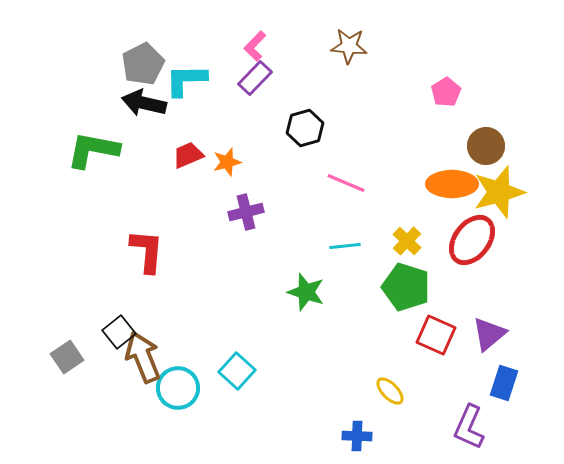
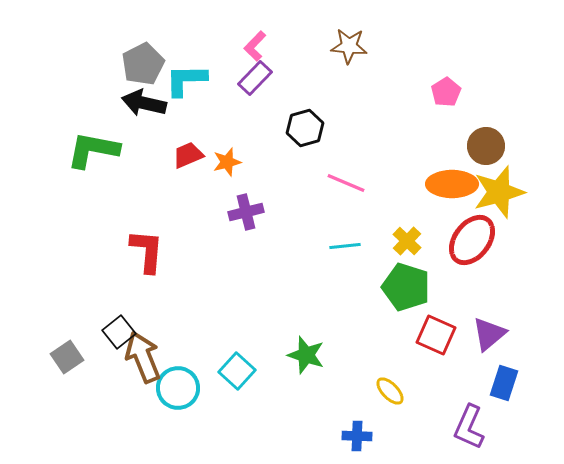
green star: moved 63 px down
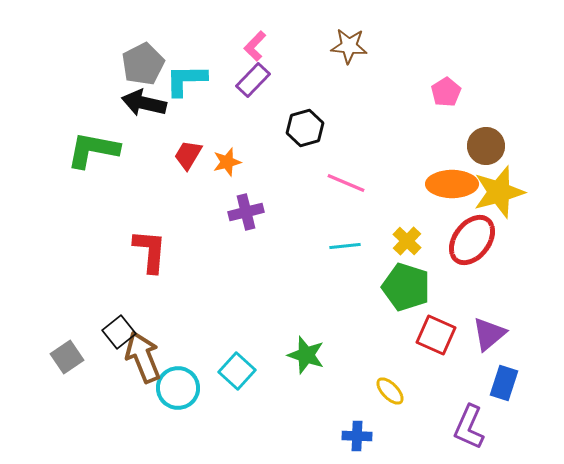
purple rectangle: moved 2 px left, 2 px down
red trapezoid: rotated 36 degrees counterclockwise
red L-shape: moved 3 px right
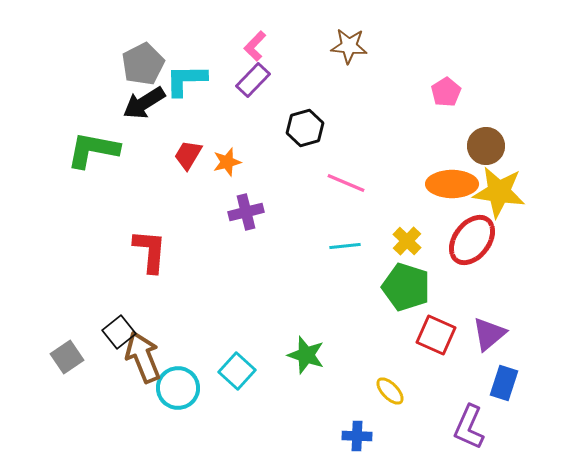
black arrow: rotated 45 degrees counterclockwise
yellow star: rotated 24 degrees clockwise
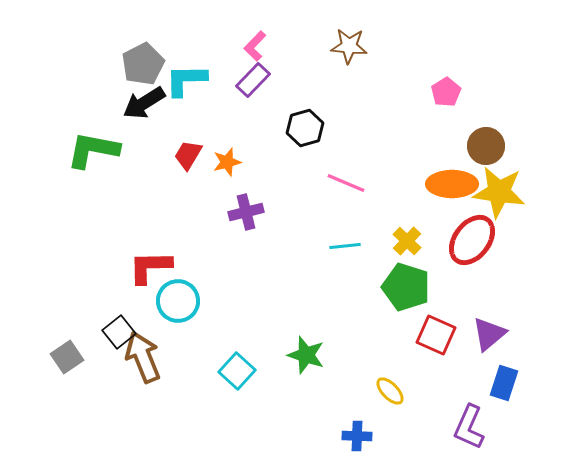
red L-shape: moved 16 px down; rotated 96 degrees counterclockwise
cyan circle: moved 87 px up
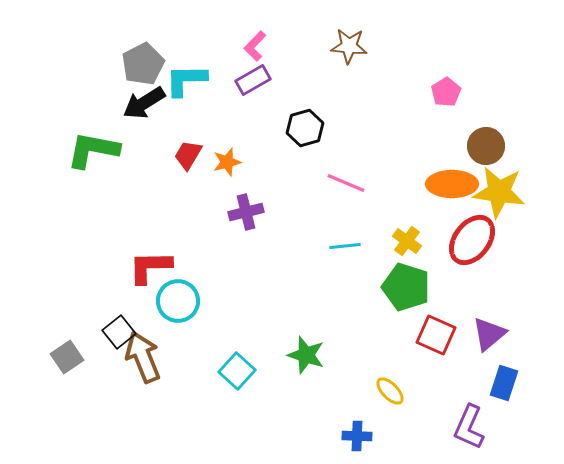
purple rectangle: rotated 16 degrees clockwise
yellow cross: rotated 8 degrees counterclockwise
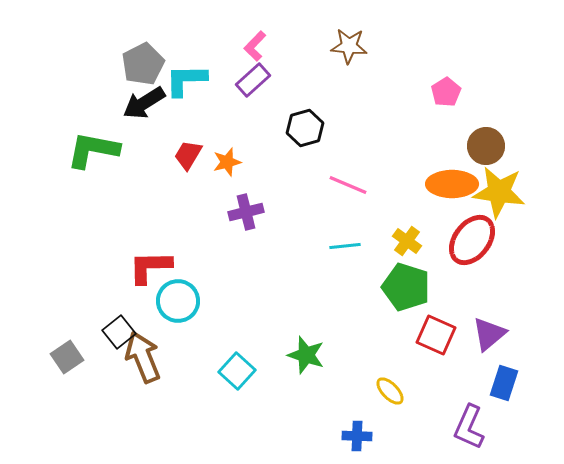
purple rectangle: rotated 12 degrees counterclockwise
pink line: moved 2 px right, 2 px down
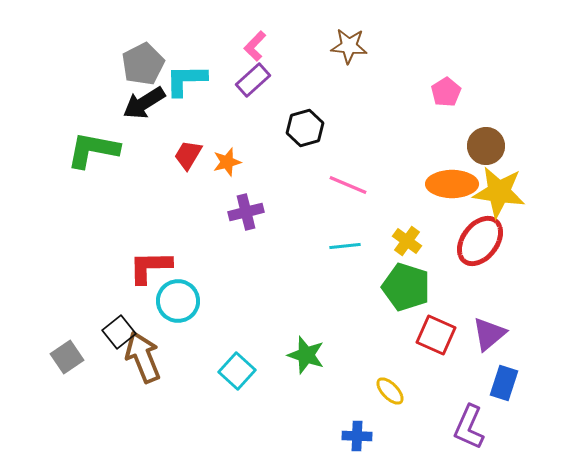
red ellipse: moved 8 px right, 1 px down
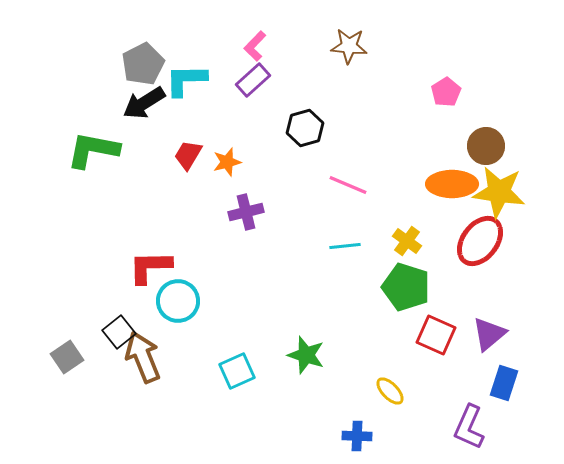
cyan square: rotated 24 degrees clockwise
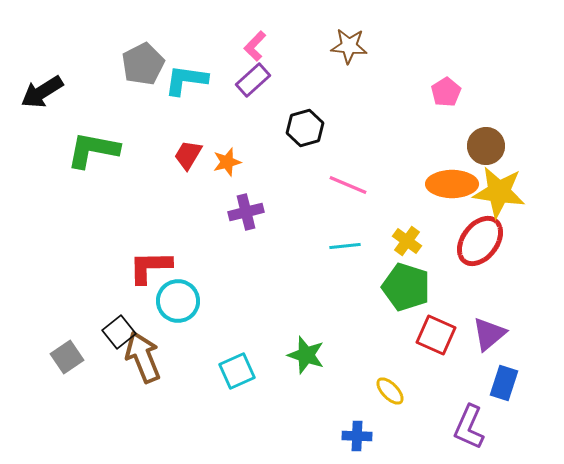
cyan L-shape: rotated 9 degrees clockwise
black arrow: moved 102 px left, 11 px up
